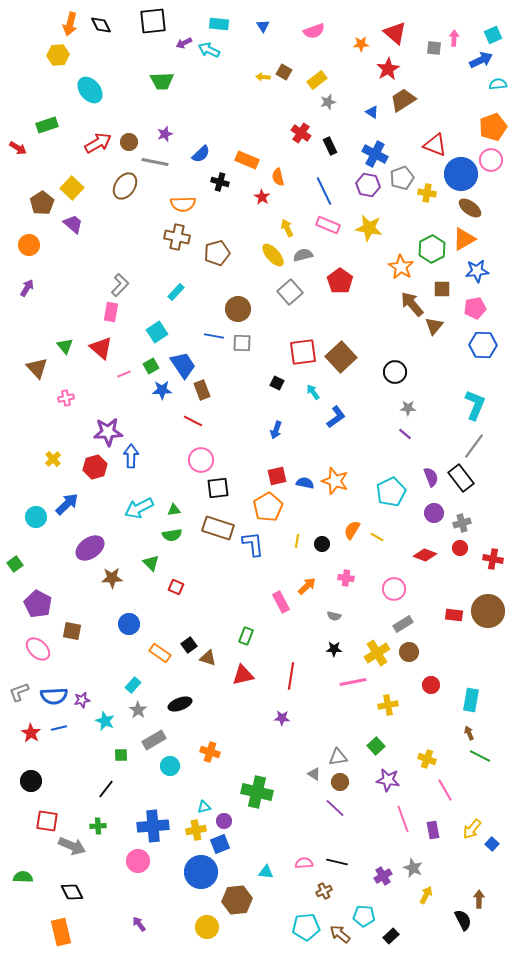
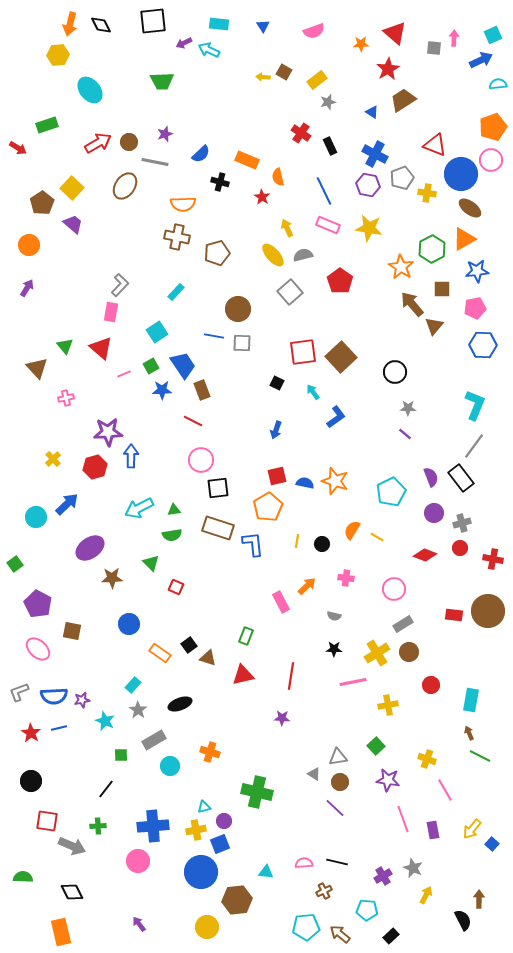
cyan pentagon at (364, 916): moved 3 px right, 6 px up
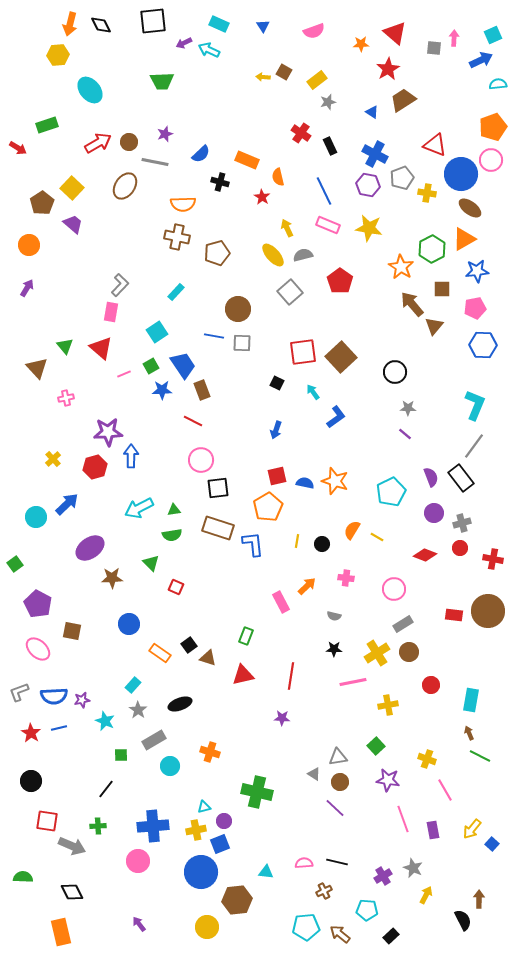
cyan rectangle at (219, 24): rotated 18 degrees clockwise
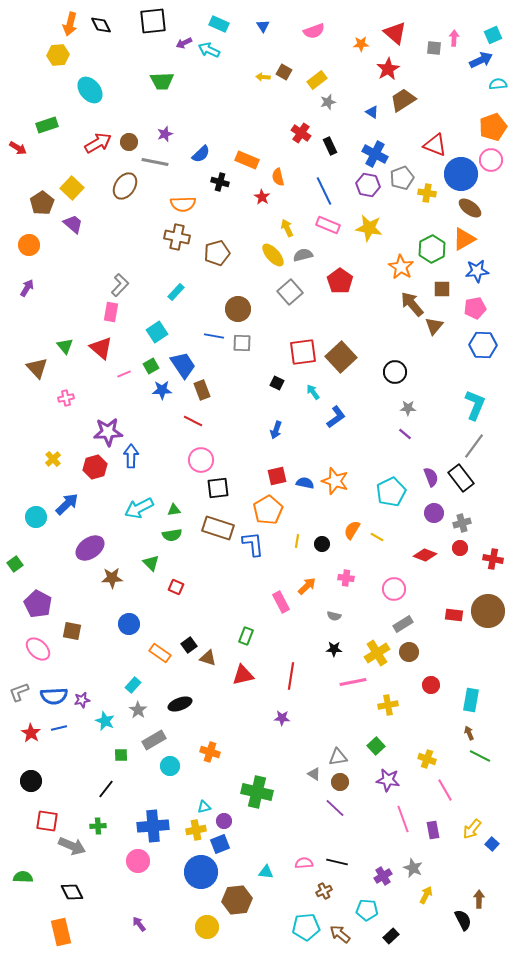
orange pentagon at (268, 507): moved 3 px down
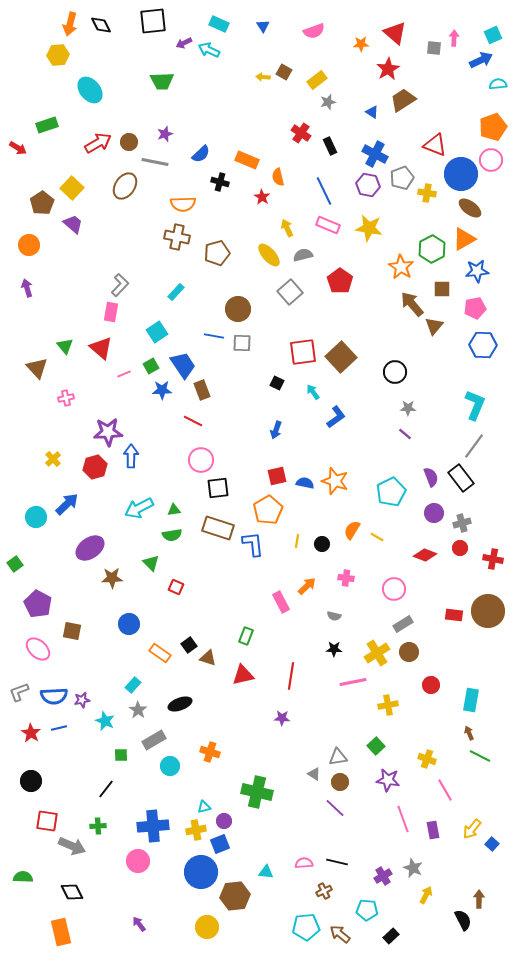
yellow ellipse at (273, 255): moved 4 px left
purple arrow at (27, 288): rotated 48 degrees counterclockwise
brown hexagon at (237, 900): moved 2 px left, 4 px up
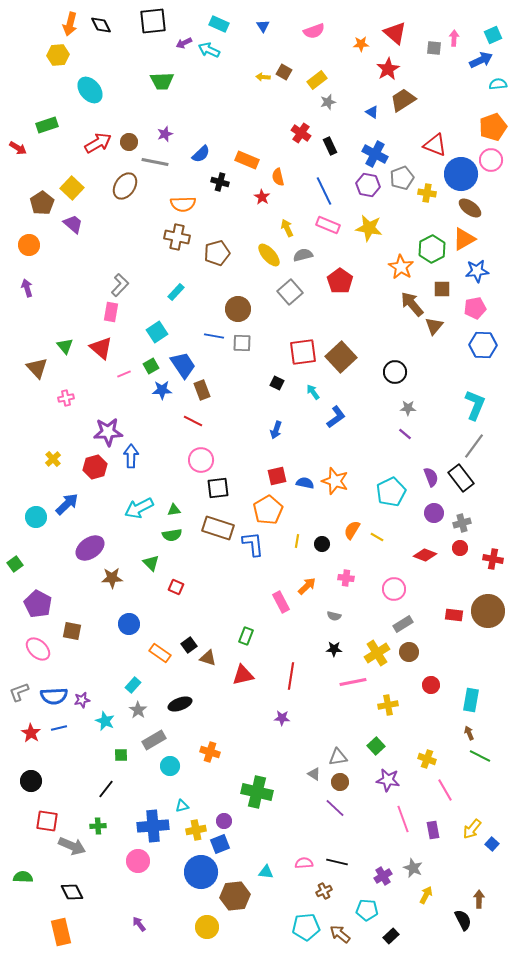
cyan triangle at (204, 807): moved 22 px left, 1 px up
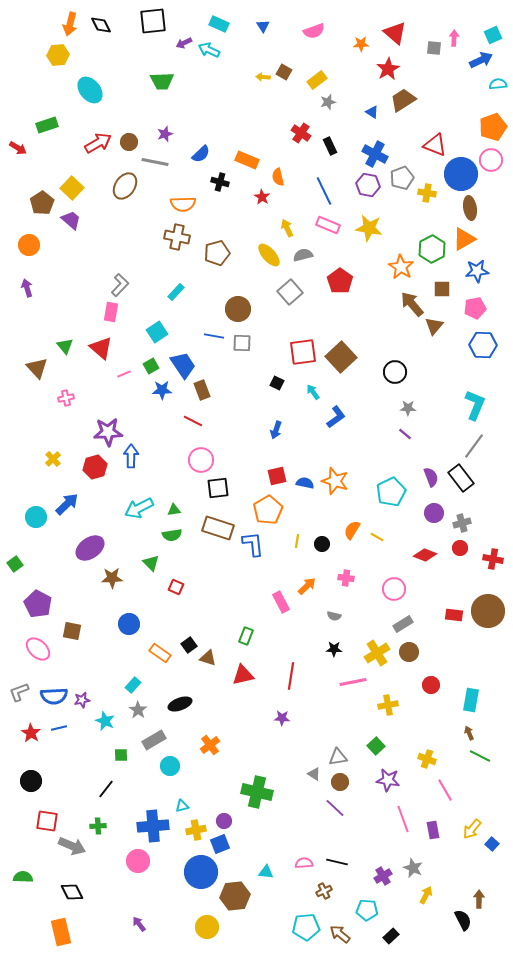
brown ellipse at (470, 208): rotated 45 degrees clockwise
purple trapezoid at (73, 224): moved 2 px left, 4 px up
orange cross at (210, 752): moved 7 px up; rotated 36 degrees clockwise
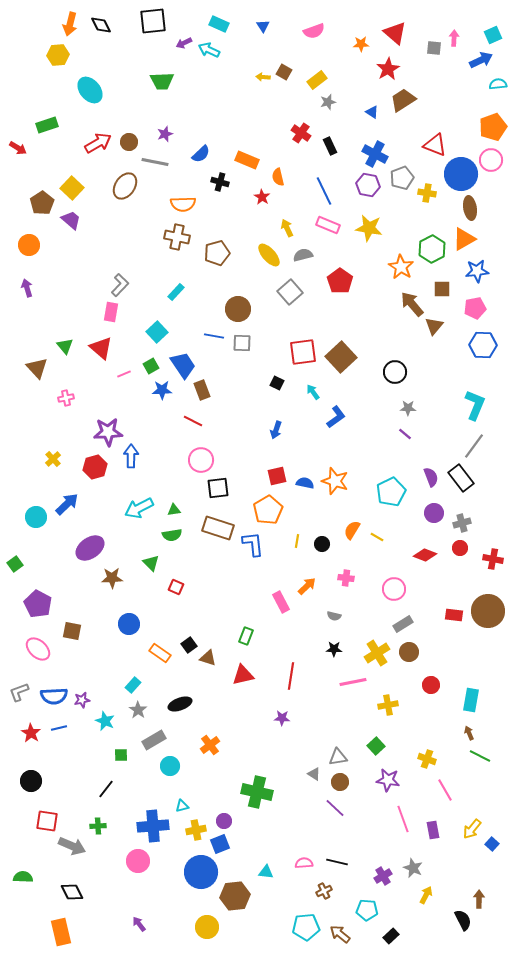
cyan square at (157, 332): rotated 10 degrees counterclockwise
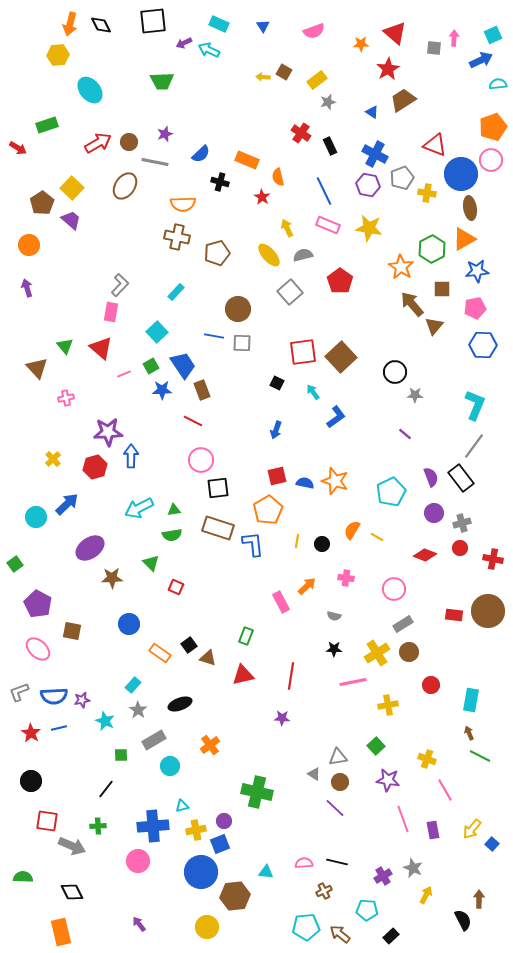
gray star at (408, 408): moved 7 px right, 13 px up
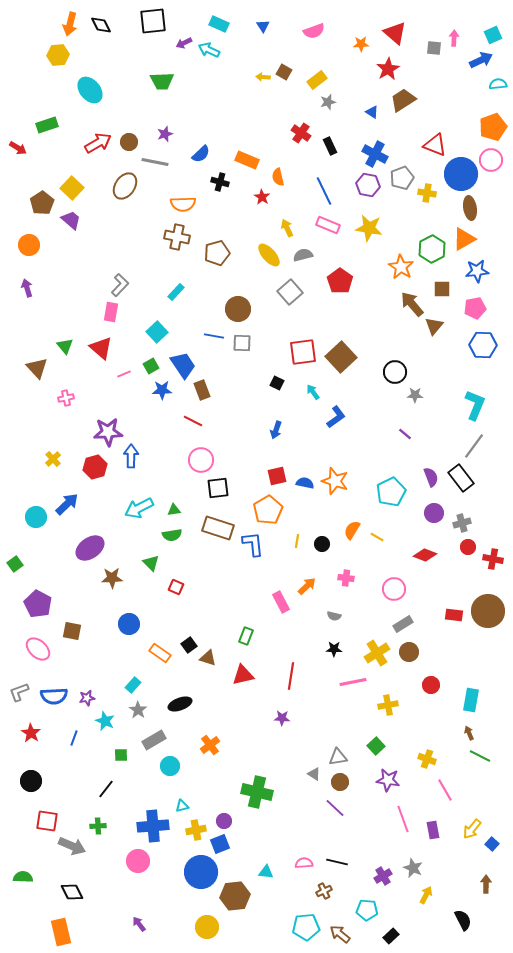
red circle at (460, 548): moved 8 px right, 1 px up
purple star at (82, 700): moved 5 px right, 2 px up
blue line at (59, 728): moved 15 px right, 10 px down; rotated 56 degrees counterclockwise
brown arrow at (479, 899): moved 7 px right, 15 px up
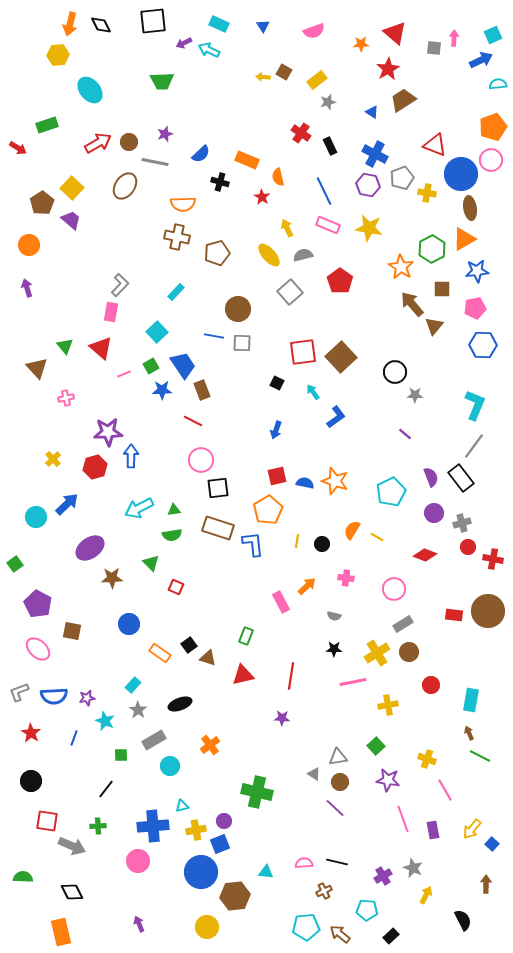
purple arrow at (139, 924): rotated 14 degrees clockwise
